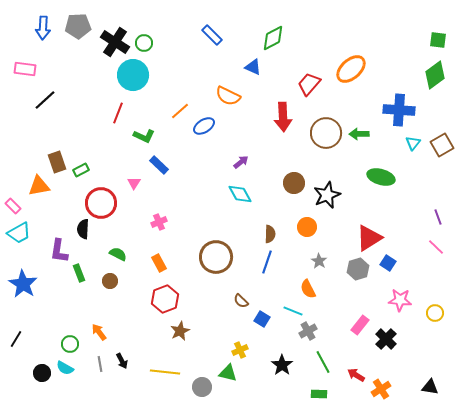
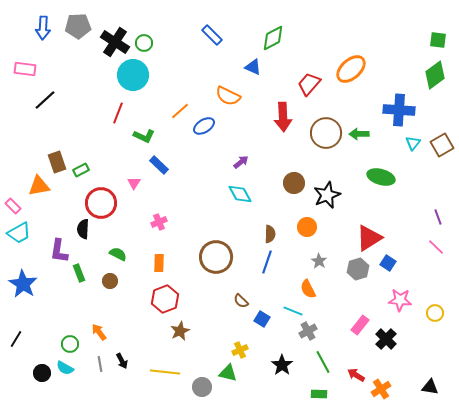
orange rectangle at (159, 263): rotated 30 degrees clockwise
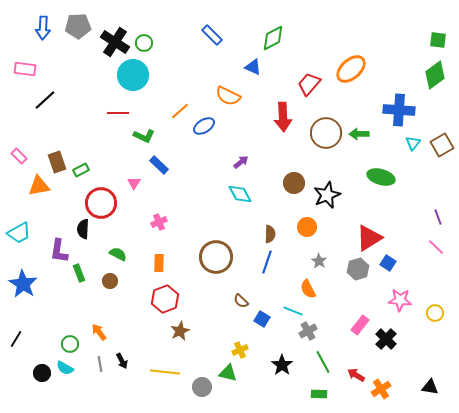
red line at (118, 113): rotated 70 degrees clockwise
pink rectangle at (13, 206): moved 6 px right, 50 px up
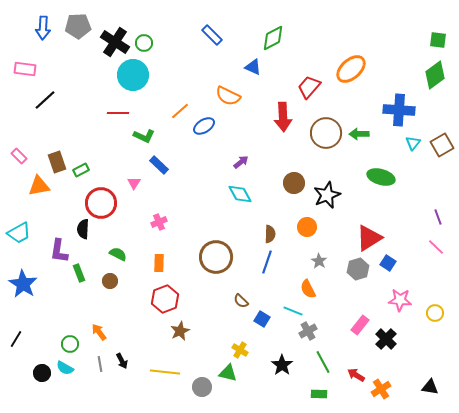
red trapezoid at (309, 84): moved 3 px down
yellow cross at (240, 350): rotated 35 degrees counterclockwise
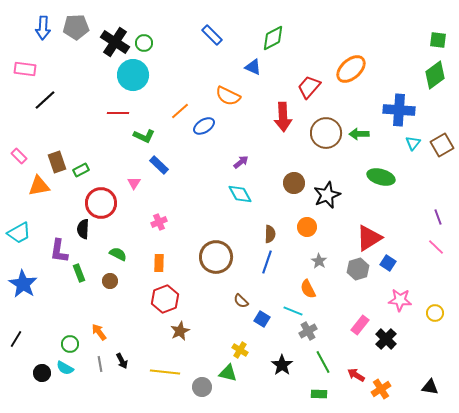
gray pentagon at (78, 26): moved 2 px left, 1 px down
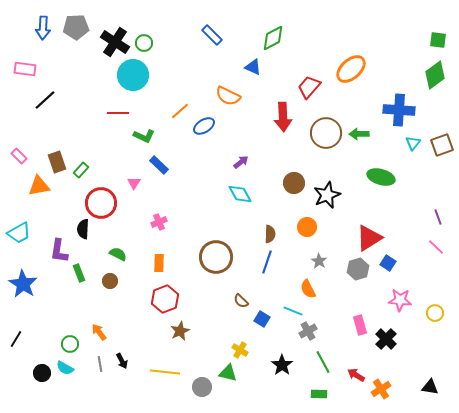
brown square at (442, 145): rotated 10 degrees clockwise
green rectangle at (81, 170): rotated 21 degrees counterclockwise
pink rectangle at (360, 325): rotated 54 degrees counterclockwise
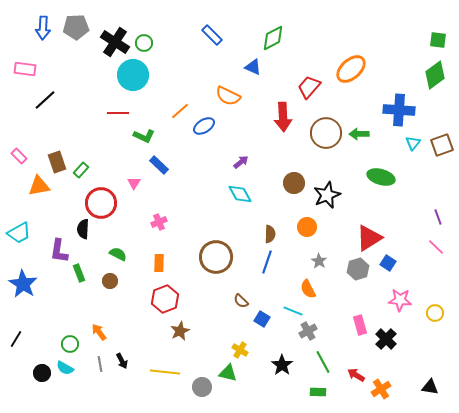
green rectangle at (319, 394): moved 1 px left, 2 px up
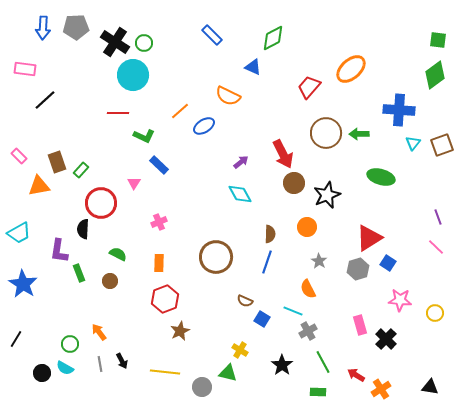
red arrow at (283, 117): moved 37 px down; rotated 24 degrees counterclockwise
brown semicircle at (241, 301): moved 4 px right; rotated 21 degrees counterclockwise
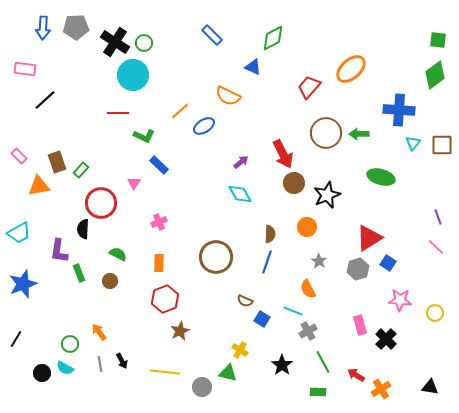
brown square at (442, 145): rotated 20 degrees clockwise
blue star at (23, 284): rotated 20 degrees clockwise
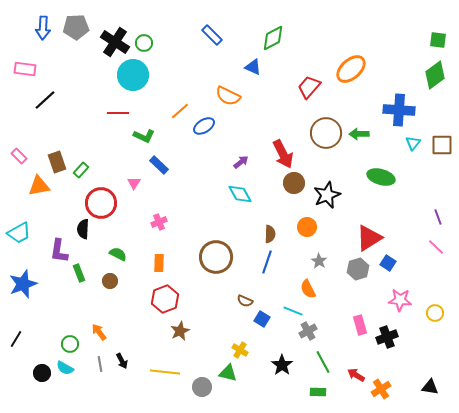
black cross at (386, 339): moved 1 px right, 2 px up; rotated 25 degrees clockwise
